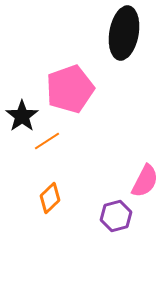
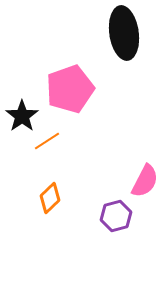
black ellipse: rotated 18 degrees counterclockwise
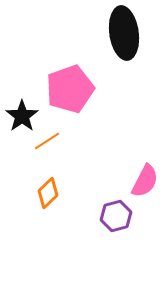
orange diamond: moved 2 px left, 5 px up
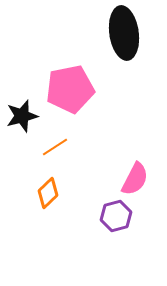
pink pentagon: rotated 9 degrees clockwise
black star: rotated 20 degrees clockwise
orange line: moved 8 px right, 6 px down
pink semicircle: moved 10 px left, 2 px up
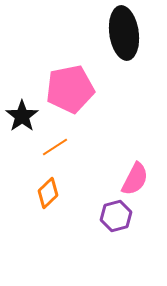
black star: rotated 20 degrees counterclockwise
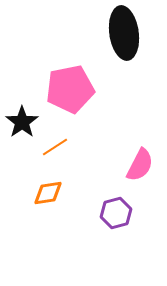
black star: moved 6 px down
pink semicircle: moved 5 px right, 14 px up
orange diamond: rotated 36 degrees clockwise
purple hexagon: moved 3 px up
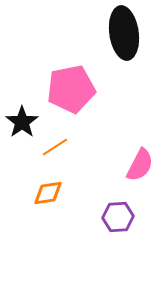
pink pentagon: moved 1 px right
purple hexagon: moved 2 px right, 4 px down; rotated 12 degrees clockwise
